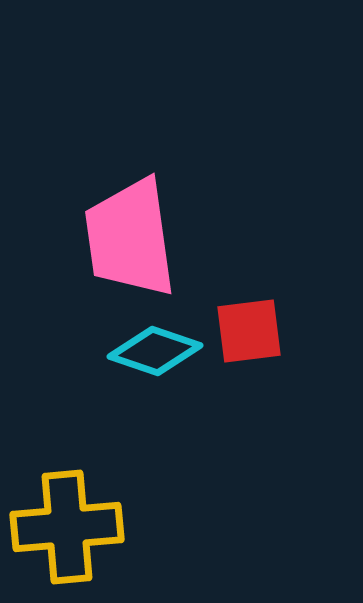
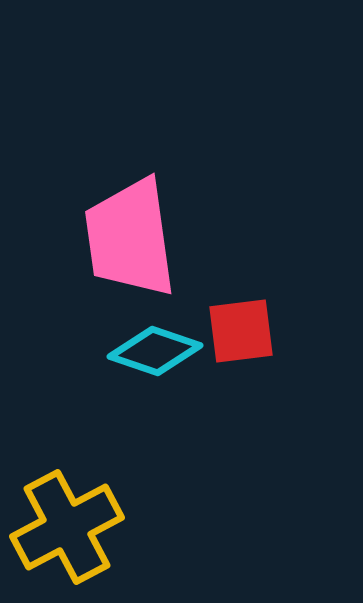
red square: moved 8 px left
yellow cross: rotated 23 degrees counterclockwise
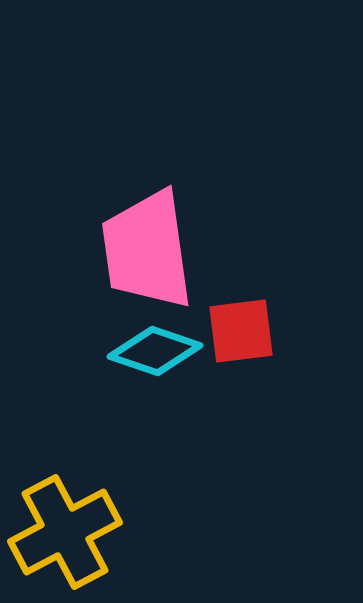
pink trapezoid: moved 17 px right, 12 px down
yellow cross: moved 2 px left, 5 px down
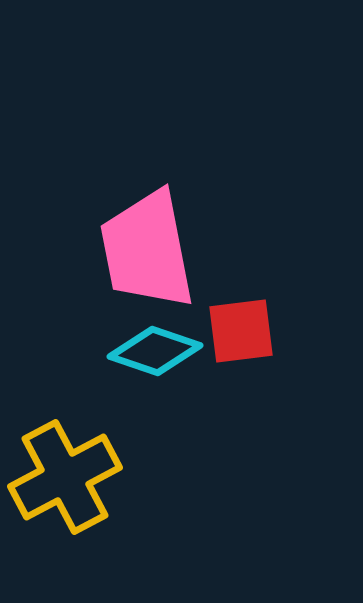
pink trapezoid: rotated 3 degrees counterclockwise
yellow cross: moved 55 px up
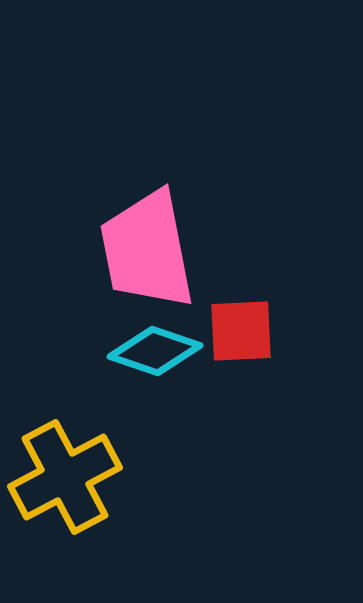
red square: rotated 4 degrees clockwise
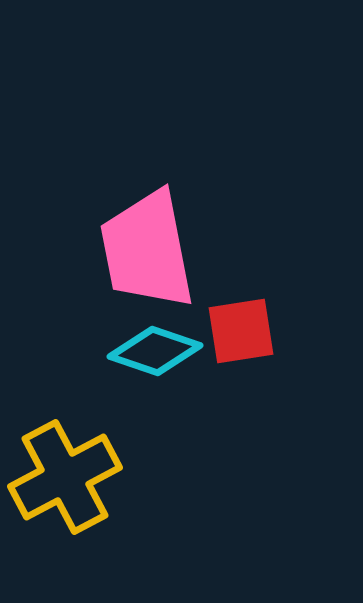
red square: rotated 6 degrees counterclockwise
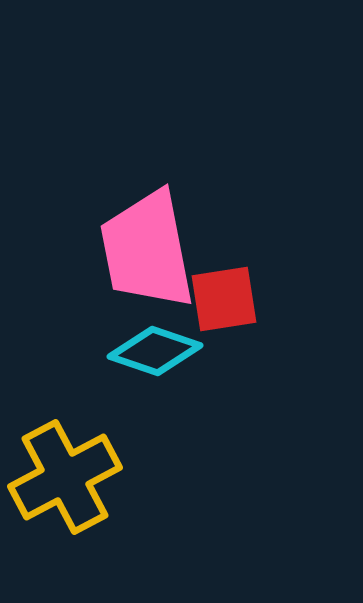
red square: moved 17 px left, 32 px up
